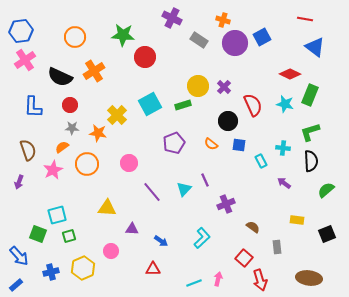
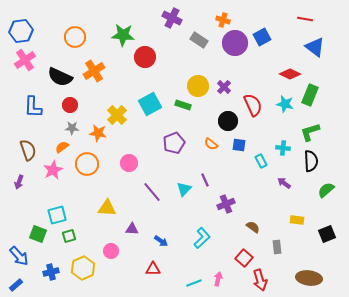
green rectangle at (183, 105): rotated 35 degrees clockwise
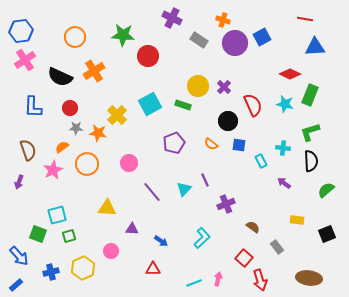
blue triangle at (315, 47): rotated 40 degrees counterclockwise
red circle at (145, 57): moved 3 px right, 1 px up
red circle at (70, 105): moved 3 px down
gray star at (72, 128): moved 4 px right
gray rectangle at (277, 247): rotated 32 degrees counterclockwise
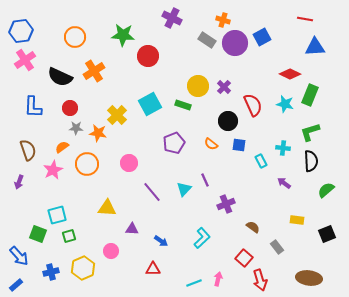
gray rectangle at (199, 40): moved 8 px right
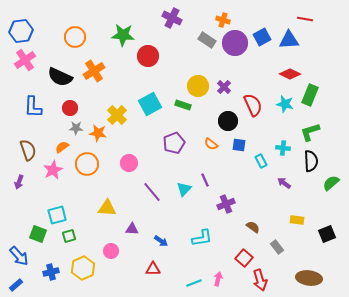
blue triangle at (315, 47): moved 26 px left, 7 px up
green semicircle at (326, 190): moved 5 px right, 7 px up
cyan L-shape at (202, 238): rotated 35 degrees clockwise
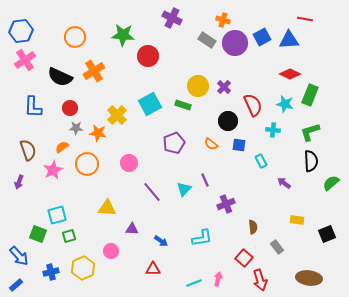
cyan cross at (283, 148): moved 10 px left, 18 px up
brown semicircle at (253, 227): rotated 48 degrees clockwise
